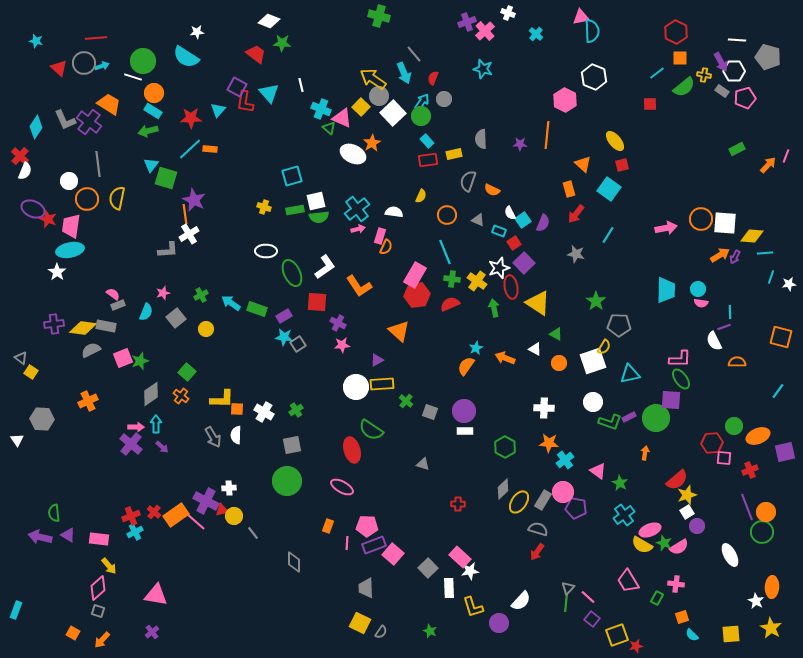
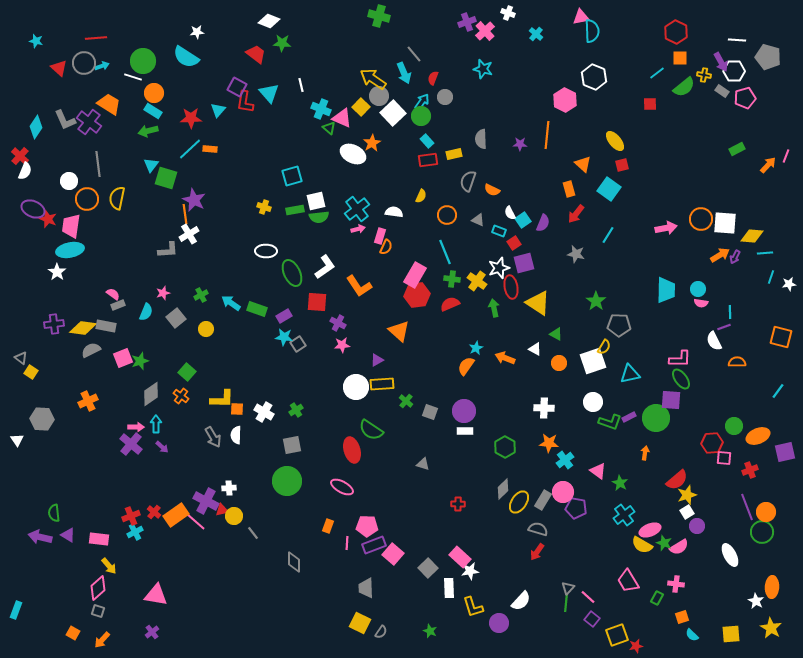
gray circle at (444, 99): moved 1 px right, 2 px up
purple square at (524, 263): rotated 30 degrees clockwise
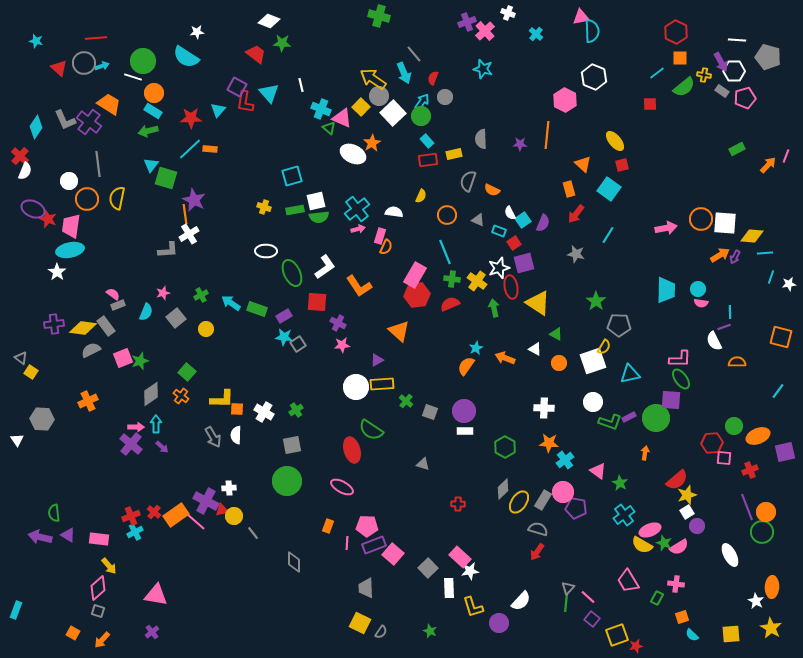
gray rectangle at (106, 326): rotated 42 degrees clockwise
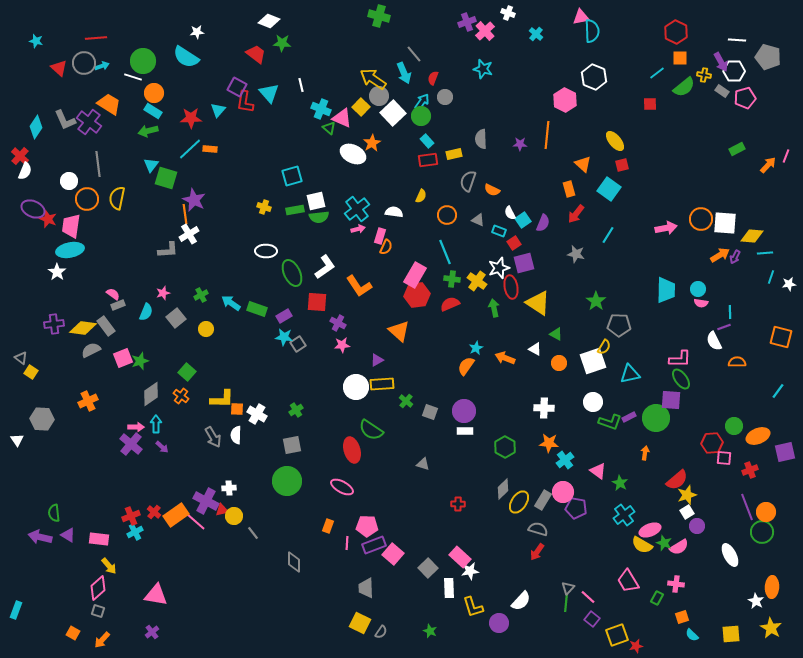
white cross at (264, 412): moved 7 px left, 2 px down
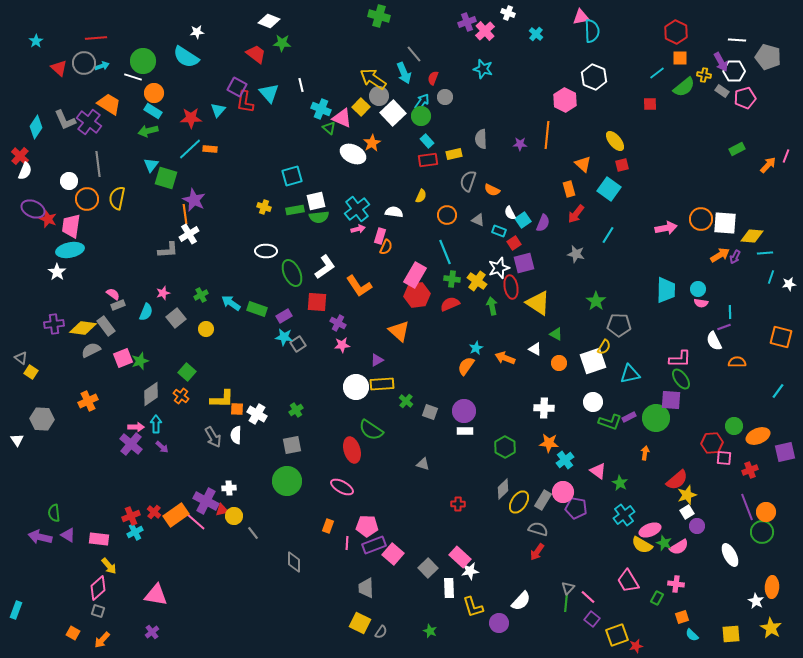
cyan star at (36, 41): rotated 24 degrees clockwise
green arrow at (494, 308): moved 2 px left, 2 px up
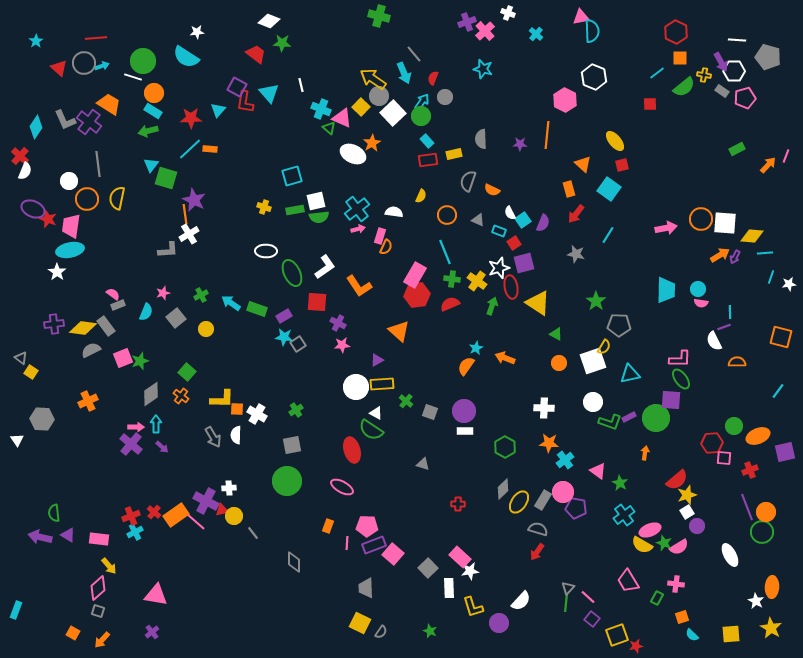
green arrow at (492, 306): rotated 30 degrees clockwise
white triangle at (535, 349): moved 159 px left, 64 px down
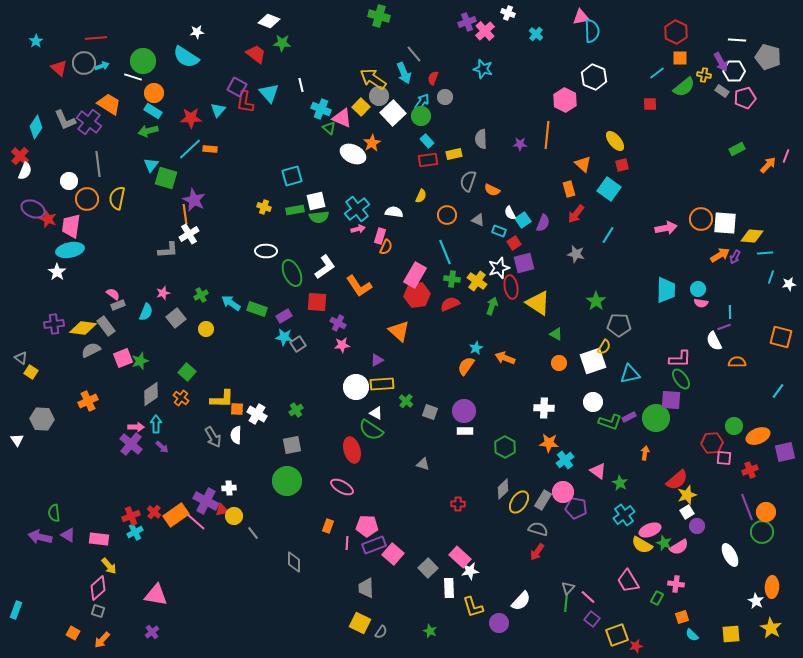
orange cross at (181, 396): moved 2 px down
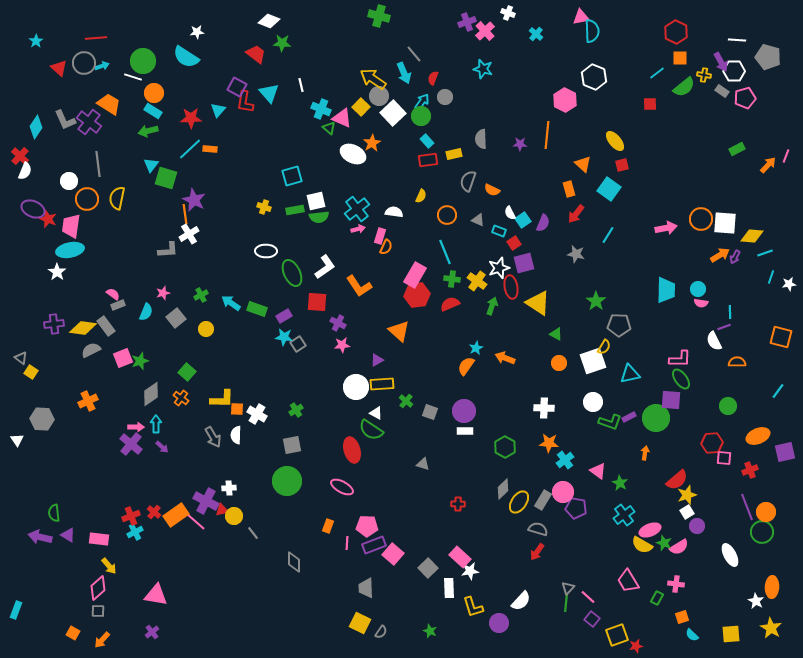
cyan line at (765, 253): rotated 14 degrees counterclockwise
green circle at (734, 426): moved 6 px left, 20 px up
gray square at (98, 611): rotated 16 degrees counterclockwise
